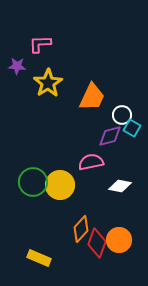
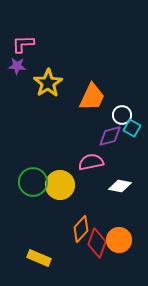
pink L-shape: moved 17 px left
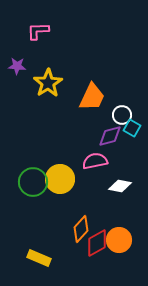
pink L-shape: moved 15 px right, 13 px up
pink semicircle: moved 4 px right, 1 px up
yellow circle: moved 6 px up
red diamond: rotated 40 degrees clockwise
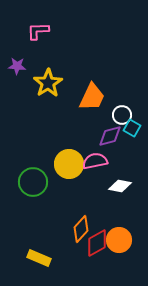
yellow circle: moved 9 px right, 15 px up
